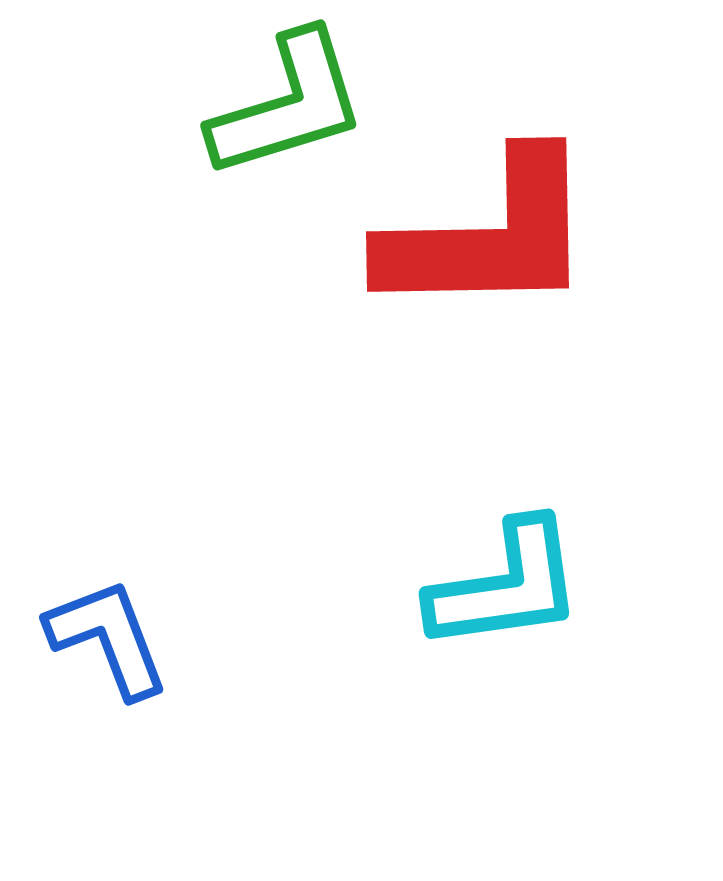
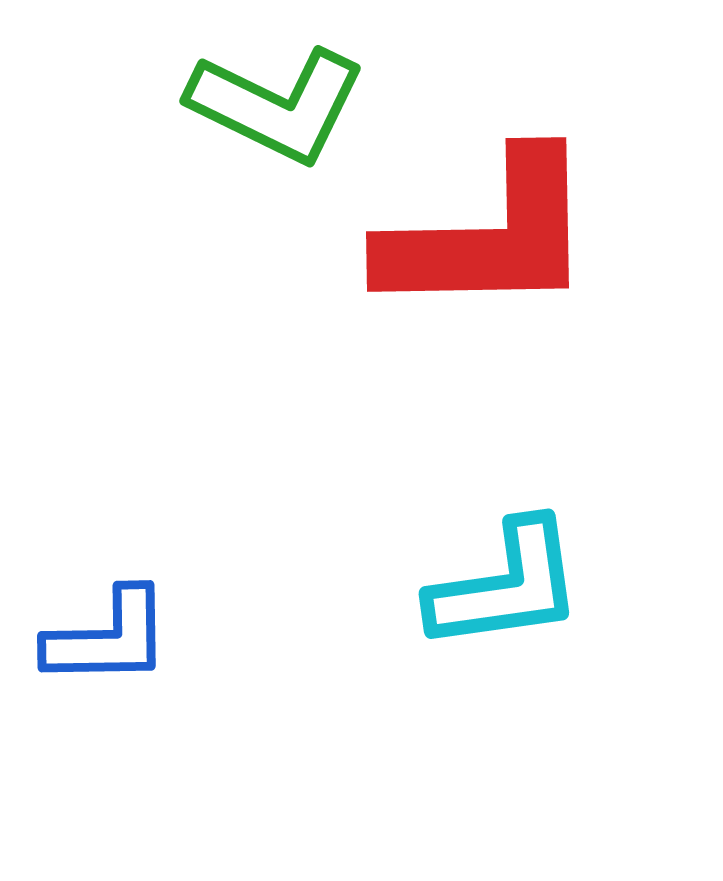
green L-shape: moved 11 px left; rotated 43 degrees clockwise
blue L-shape: rotated 110 degrees clockwise
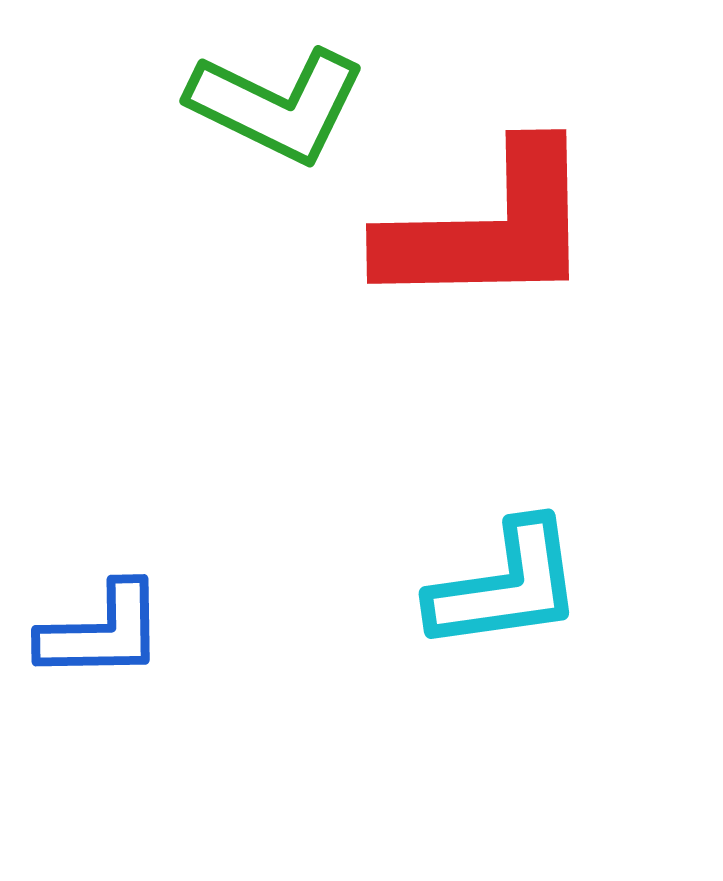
red L-shape: moved 8 px up
blue L-shape: moved 6 px left, 6 px up
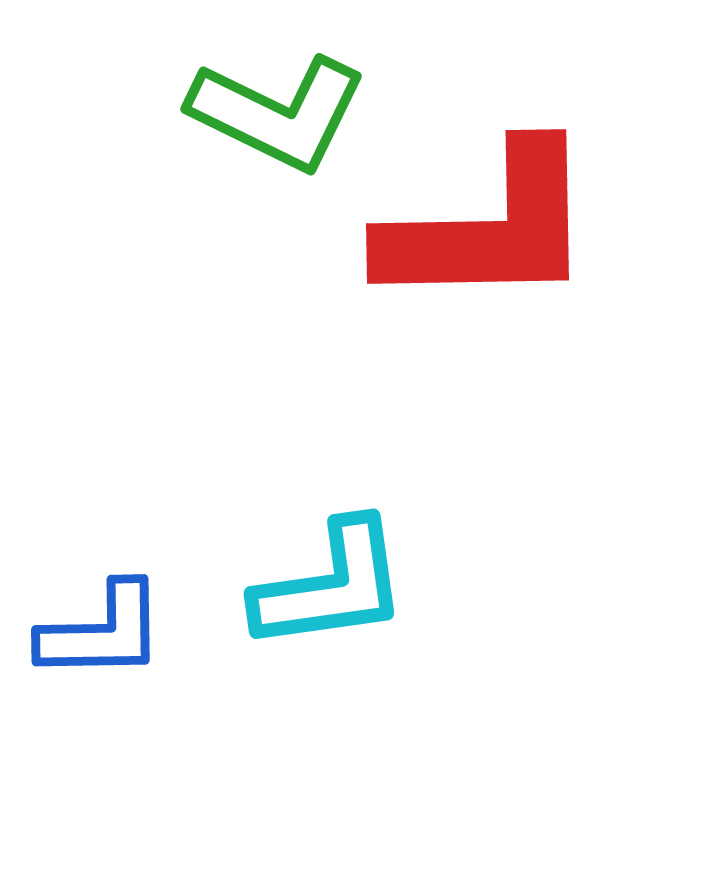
green L-shape: moved 1 px right, 8 px down
cyan L-shape: moved 175 px left
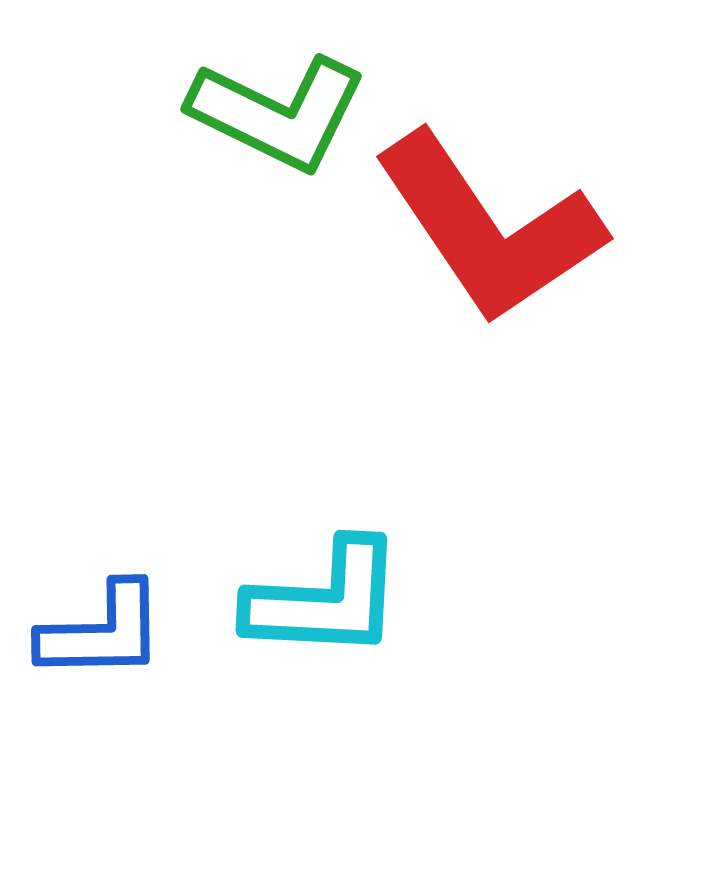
red L-shape: rotated 57 degrees clockwise
cyan L-shape: moved 6 px left, 14 px down; rotated 11 degrees clockwise
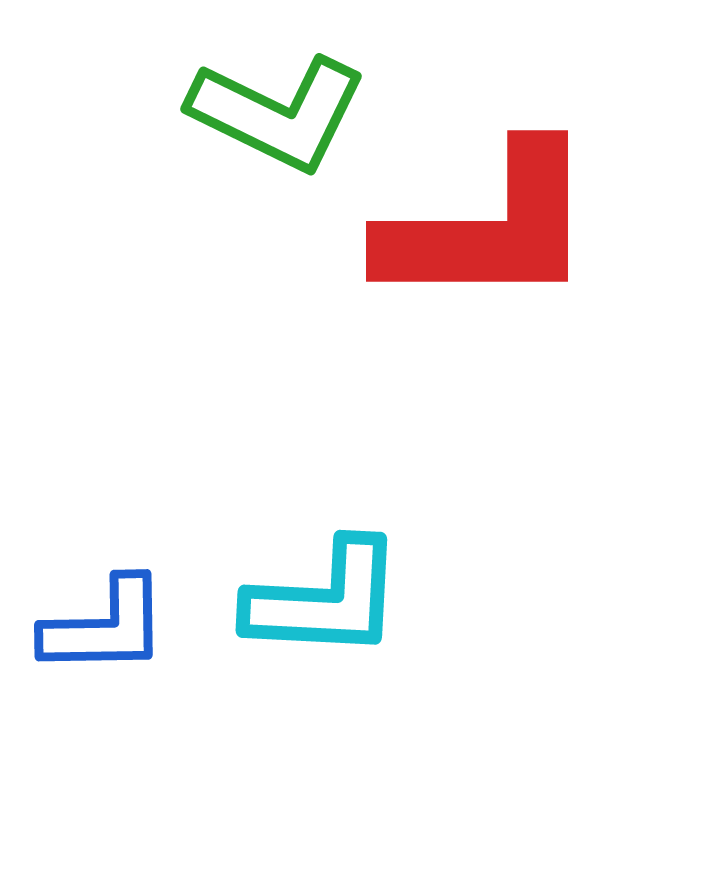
red L-shape: rotated 56 degrees counterclockwise
blue L-shape: moved 3 px right, 5 px up
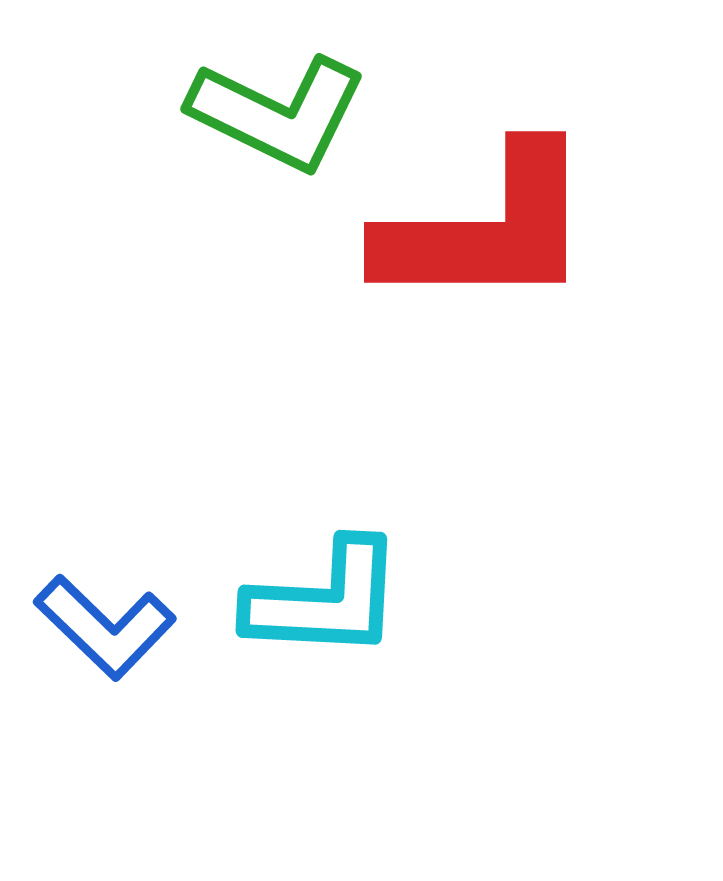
red L-shape: moved 2 px left, 1 px down
blue L-shape: rotated 45 degrees clockwise
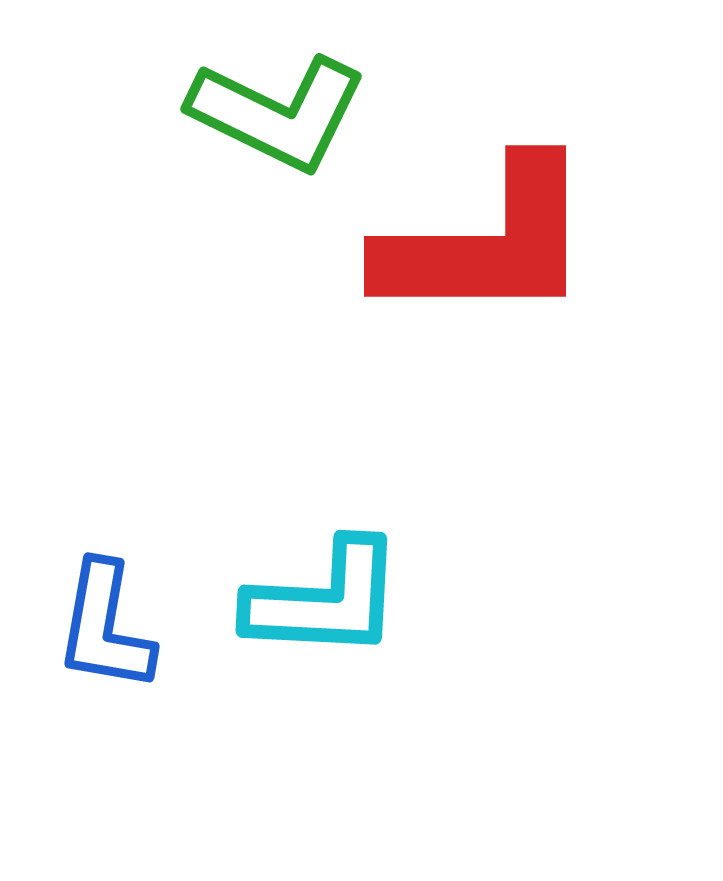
red L-shape: moved 14 px down
blue L-shape: rotated 56 degrees clockwise
